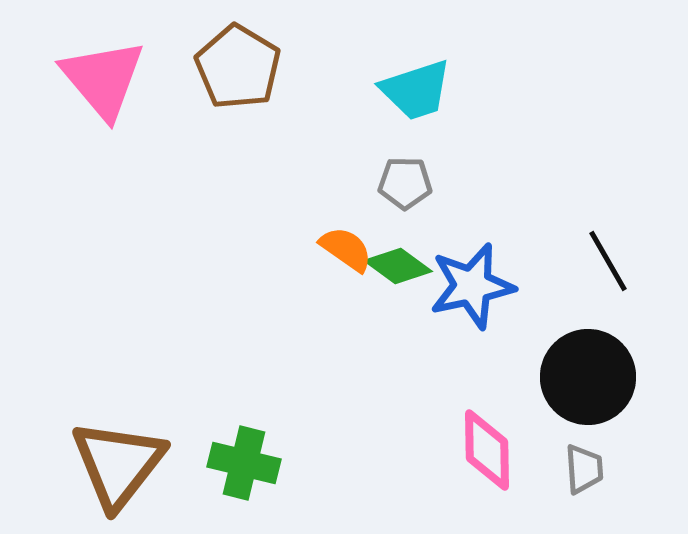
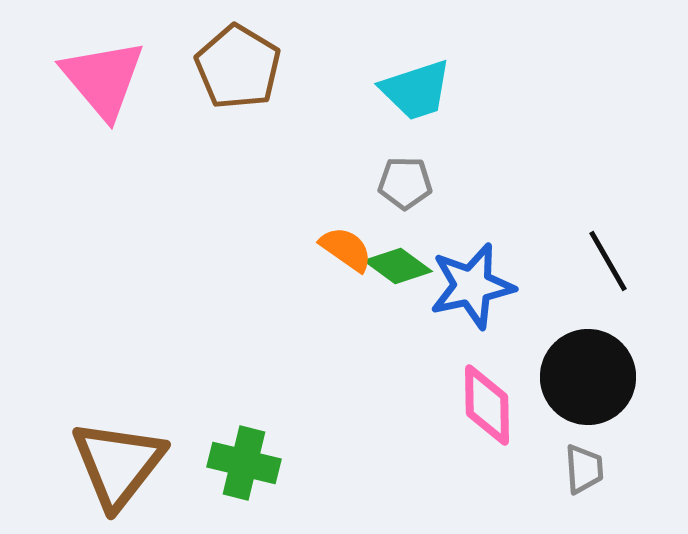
pink diamond: moved 45 px up
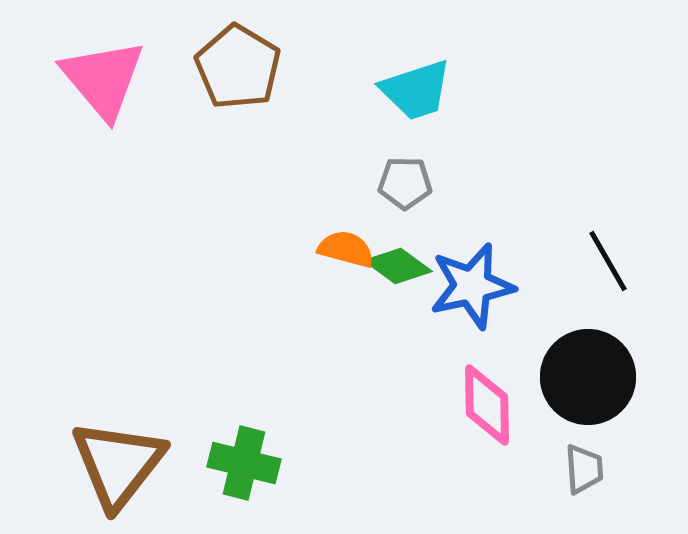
orange semicircle: rotated 20 degrees counterclockwise
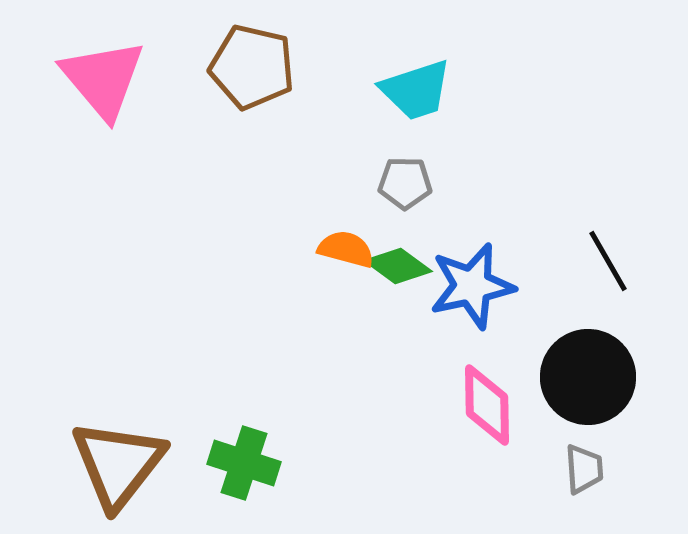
brown pentagon: moved 14 px right; rotated 18 degrees counterclockwise
green cross: rotated 4 degrees clockwise
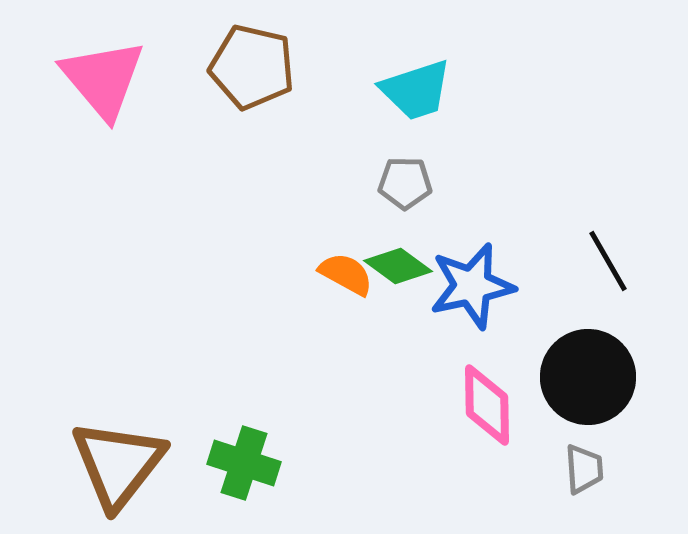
orange semicircle: moved 25 px down; rotated 14 degrees clockwise
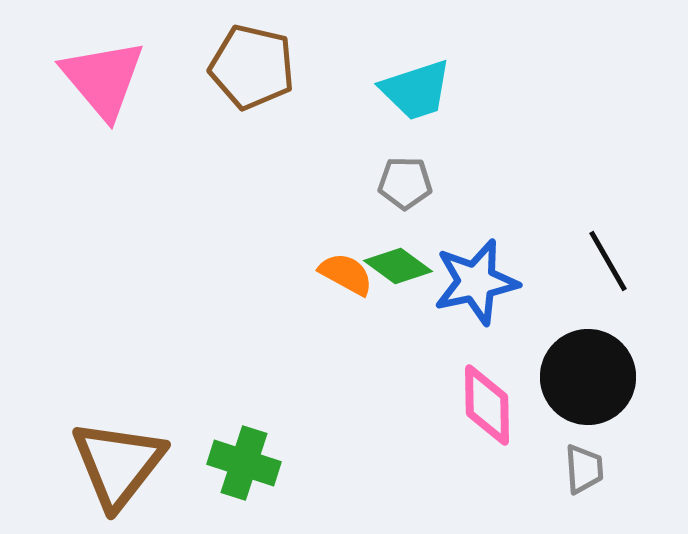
blue star: moved 4 px right, 4 px up
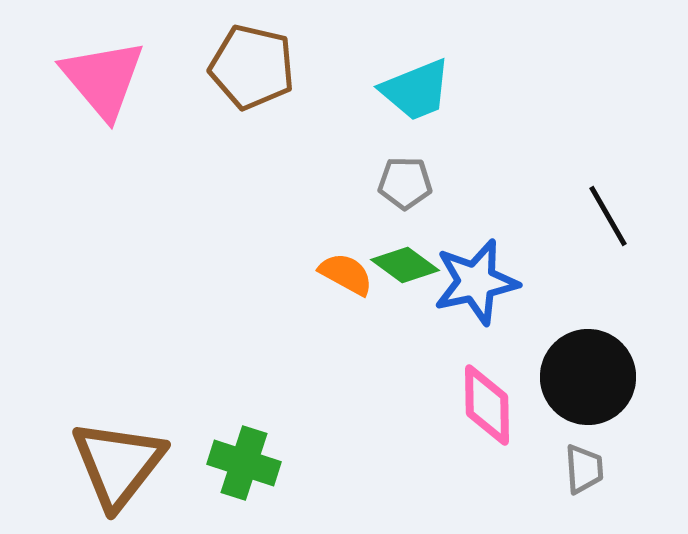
cyan trapezoid: rotated 4 degrees counterclockwise
black line: moved 45 px up
green diamond: moved 7 px right, 1 px up
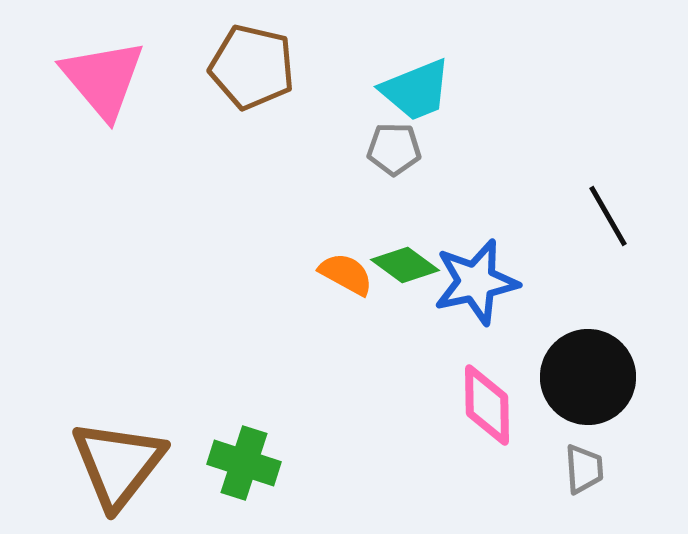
gray pentagon: moved 11 px left, 34 px up
